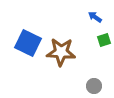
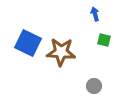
blue arrow: moved 3 px up; rotated 40 degrees clockwise
green square: rotated 32 degrees clockwise
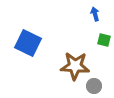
brown star: moved 14 px right, 14 px down
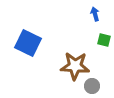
gray circle: moved 2 px left
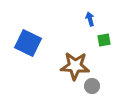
blue arrow: moved 5 px left, 5 px down
green square: rotated 24 degrees counterclockwise
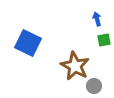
blue arrow: moved 7 px right
brown star: rotated 24 degrees clockwise
gray circle: moved 2 px right
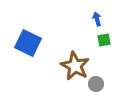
gray circle: moved 2 px right, 2 px up
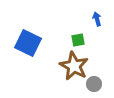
green square: moved 26 px left
brown star: moved 1 px left
gray circle: moved 2 px left
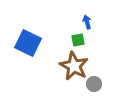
blue arrow: moved 10 px left, 3 px down
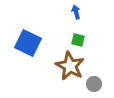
blue arrow: moved 11 px left, 10 px up
green square: rotated 24 degrees clockwise
brown star: moved 4 px left
